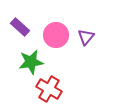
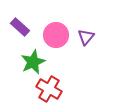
green star: moved 2 px right; rotated 15 degrees counterclockwise
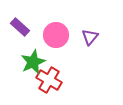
purple triangle: moved 4 px right
red cross: moved 9 px up
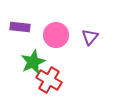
purple rectangle: rotated 36 degrees counterclockwise
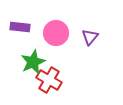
pink circle: moved 2 px up
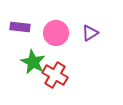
purple triangle: moved 4 px up; rotated 18 degrees clockwise
green star: rotated 20 degrees counterclockwise
red cross: moved 6 px right, 5 px up
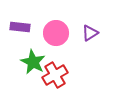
red cross: rotated 30 degrees clockwise
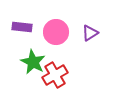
purple rectangle: moved 2 px right
pink circle: moved 1 px up
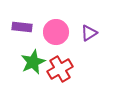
purple triangle: moved 1 px left
green star: rotated 20 degrees clockwise
red cross: moved 5 px right, 6 px up
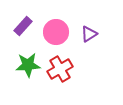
purple rectangle: moved 1 px right, 1 px up; rotated 54 degrees counterclockwise
purple triangle: moved 1 px down
green star: moved 5 px left, 3 px down; rotated 20 degrees clockwise
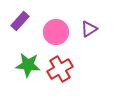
purple rectangle: moved 3 px left, 5 px up
purple triangle: moved 5 px up
green star: rotated 10 degrees clockwise
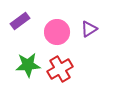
purple rectangle: rotated 12 degrees clockwise
pink circle: moved 1 px right
green star: rotated 10 degrees counterclockwise
